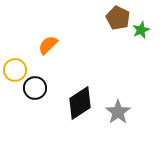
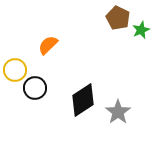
black diamond: moved 3 px right, 3 px up
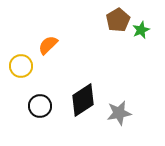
brown pentagon: moved 2 px down; rotated 15 degrees clockwise
yellow circle: moved 6 px right, 4 px up
black circle: moved 5 px right, 18 px down
gray star: moved 1 px right, 1 px down; rotated 25 degrees clockwise
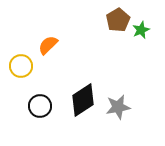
gray star: moved 1 px left, 6 px up
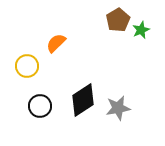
orange semicircle: moved 8 px right, 2 px up
yellow circle: moved 6 px right
gray star: moved 1 px down
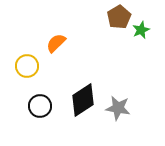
brown pentagon: moved 1 px right, 3 px up
gray star: rotated 20 degrees clockwise
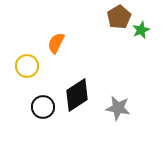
orange semicircle: rotated 20 degrees counterclockwise
black diamond: moved 6 px left, 5 px up
black circle: moved 3 px right, 1 px down
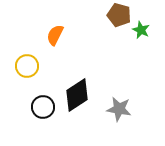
brown pentagon: moved 2 px up; rotated 25 degrees counterclockwise
green star: rotated 24 degrees counterclockwise
orange semicircle: moved 1 px left, 8 px up
gray star: moved 1 px right, 1 px down
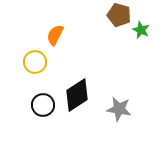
yellow circle: moved 8 px right, 4 px up
black circle: moved 2 px up
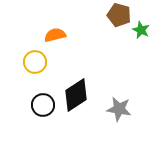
orange semicircle: rotated 50 degrees clockwise
black diamond: moved 1 px left
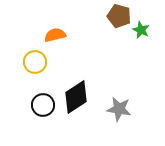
brown pentagon: moved 1 px down
black diamond: moved 2 px down
